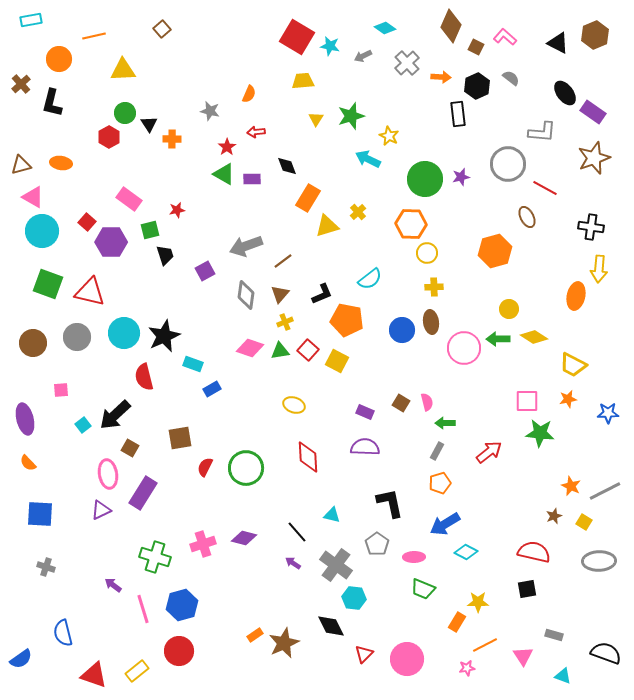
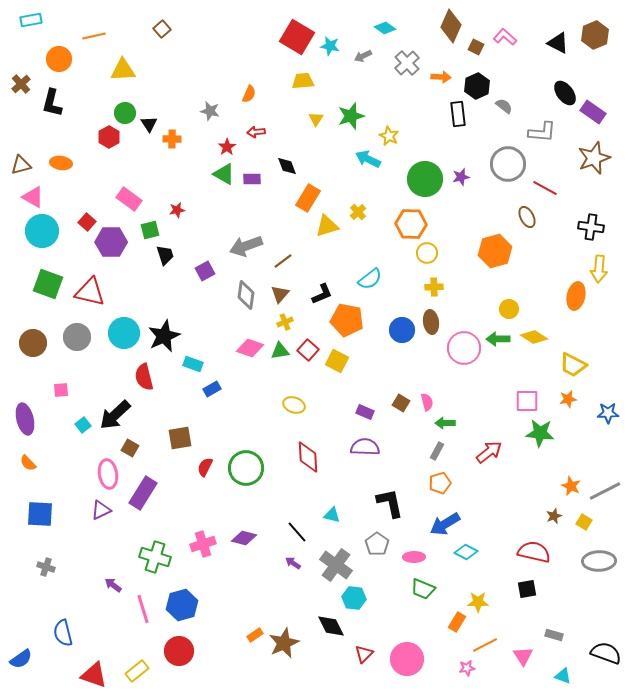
gray semicircle at (511, 78): moved 7 px left, 28 px down
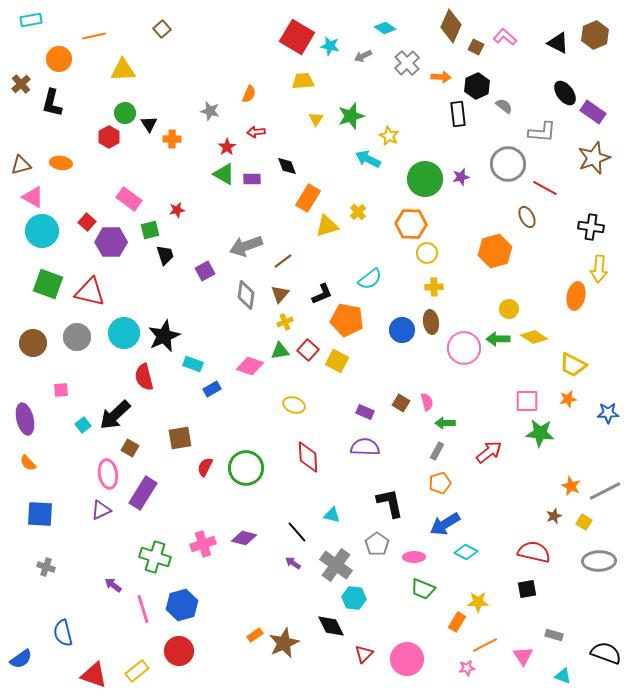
pink diamond at (250, 348): moved 18 px down
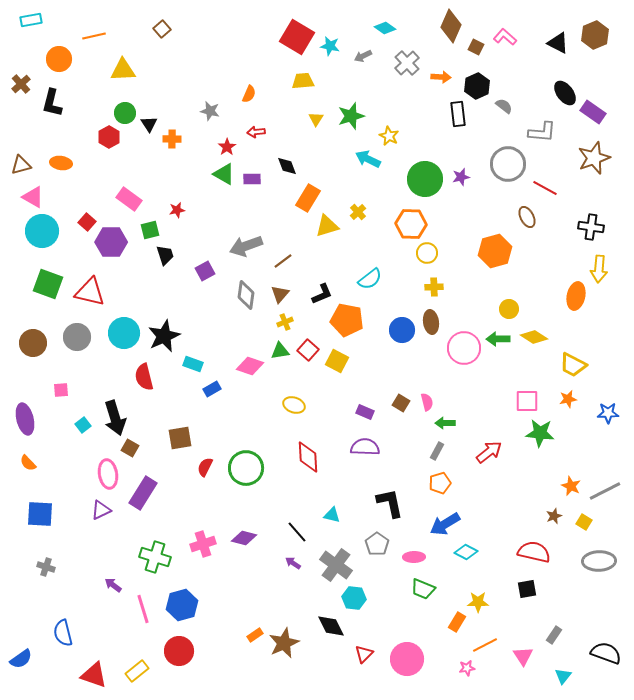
black arrow at (115, 415): moved 3 px down; rotated 64 degrees counterclockwise
gray rectangle at (554, 635): rotated 72 degrees counterclockwise
cyan triangle at (563, 676): rotated 48 degrees clockwise
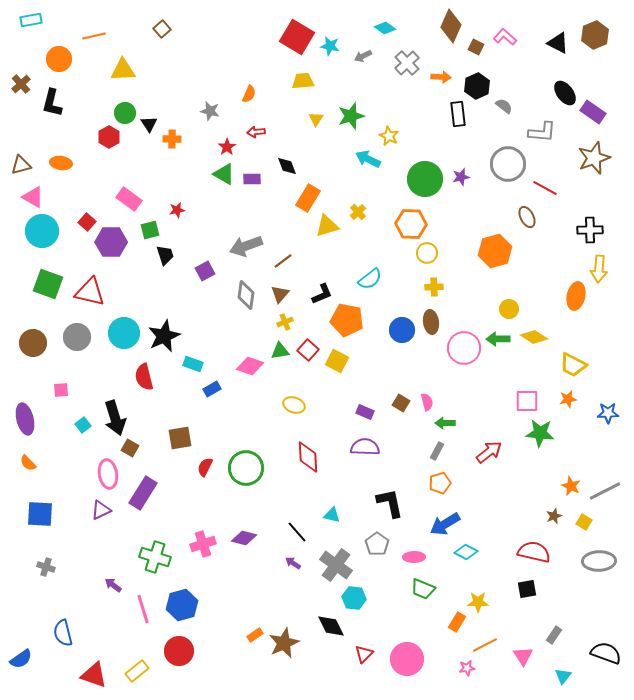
black cross at (591, 227): moved 1 px left, 3 px down; rotated 10 degrees counterclockwise
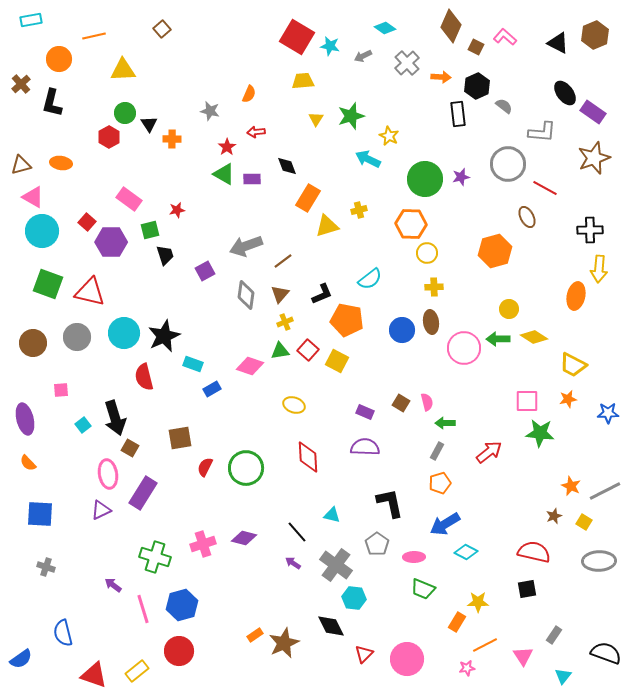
yellow cross at (358, 212): moved 1 px right, 2 px up; rotated 28 degrees clockwise
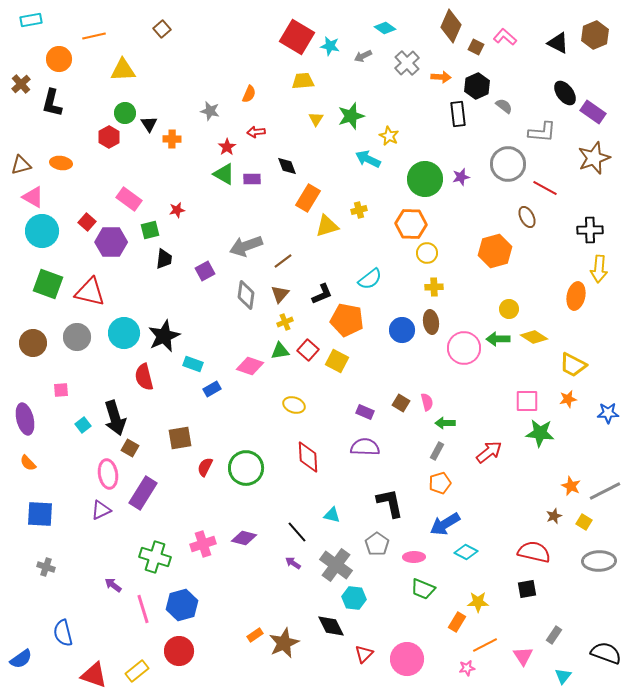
black trapezoid at (165, 255): moved 1 px left, 4 px down; rotated 25 degrees clockwise
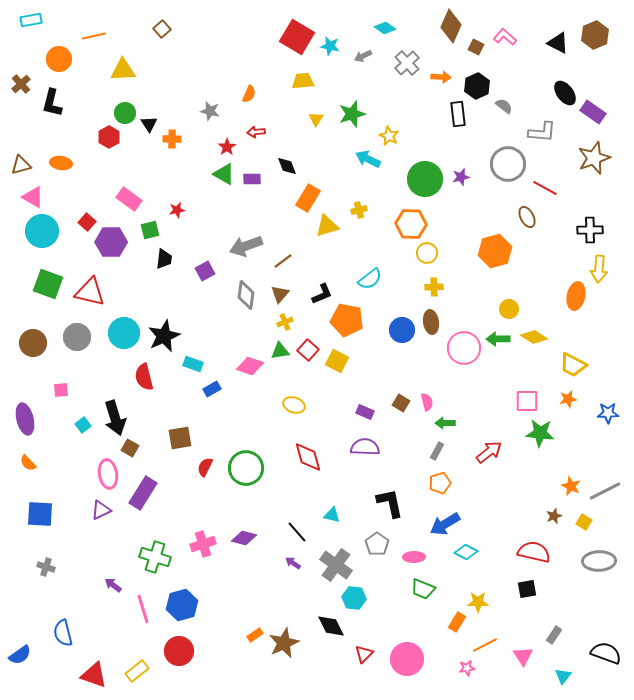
green star at (351, 116): moved 1 px right, 2 px up
red diamond at (308, 457): rotated 12 degrees counterclockwise
blue semicircle at (21, 659): moved 1 px left, 4 px up
